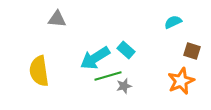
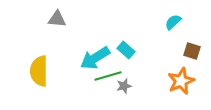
cyan semicircle: rotated 18 degrees counterclockwise
yellow semicircle: rotated 8 degrees clockwise
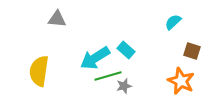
yellow semicircle: rotated 8 degrees clockwise
orange star: rotated 24 degrees counterclockwise
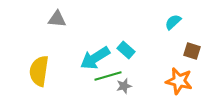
orange star: moved 2 px left; rotated 12 degrees counterclockwise
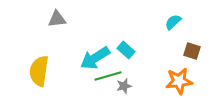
gray triangle: rotated 12 degrees counterclockwise
orange star: rotated 20 degrees counterclockwise
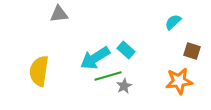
gray triangle: moved 2 px right, 5 px up
gray star: rotated 14 degrees counterclockwise
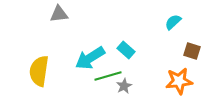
cyan arrow: moved 5 px left
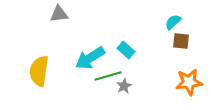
brown square: moved 11 px left, 10 px up; rotated 12 degrees counterclockwise
orange star: moved 10 px right, 1 px down
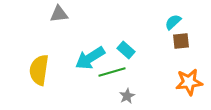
brown square: rotated 12 degrees counterclockwise
yellow semicircle: moved 1 px up
green line: moved 4 px right, 4 px up
gray star: moved 3 px right, 10 px down
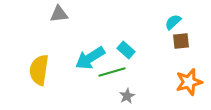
orange star: rotated 8 degrees counterclockwise
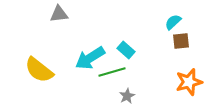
yellow semicircle: rotated 60 degrees counterclockwise
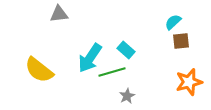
cyan arrow: rotated 24 degrees counterclockwise
